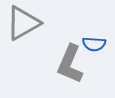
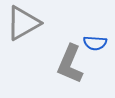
blue semicircle: moved 1 px right, 1 px up
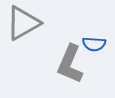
blue semicircle: moved 1 px left, 1 px down
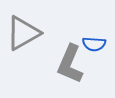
gray triangle: moved 10 px down
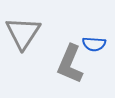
gray triangle: rotated 27 degrees counterclockwise
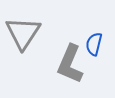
blue semicircle: rotated 100 degrees clockwise
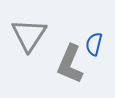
gray triangle: moved 6 px right, 2 px down
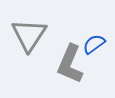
blue semicircle: rotated 40 degrees clockwise
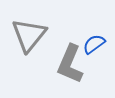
gray triangle: rotated 6 degrees clockwise
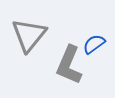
gray L-shape: moved 1 px left, 1 px down
